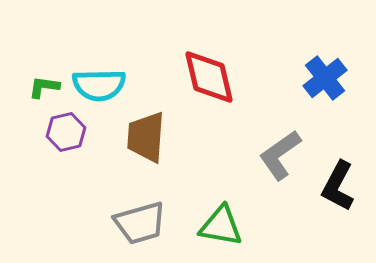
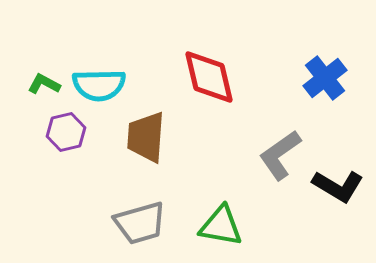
green L-shape: moved 3 px up; rotated 20 degrees clockwise
black L-shape: rotated 87 degrees counterclockwise
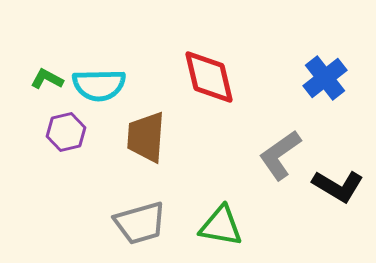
green L-shape: moved 3 px right, 5 px up
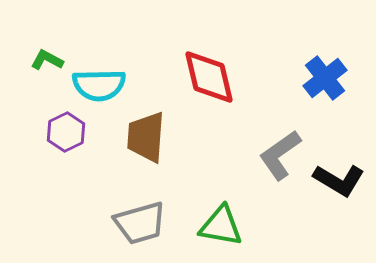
green L-shape: moved 19 px up
purple hexagon: rotated 12 degrees counterclockwise
black L-shape: moved 1 px right, 6 px up
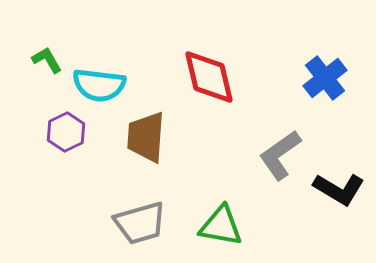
green L-shape: rotated 32 degrees clockwise
cyan semicircle: rotated 8 degrees clockwise
black L-shape: moved 9 px down
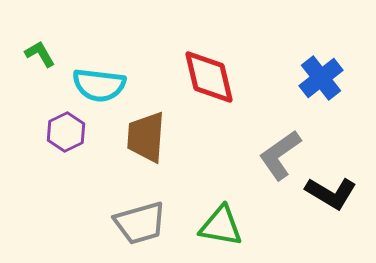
green L-shape: moved 7 px left, 6 px up
blue cross: moved 4 px left
black L-shape: moved 8 px left, 4 px down
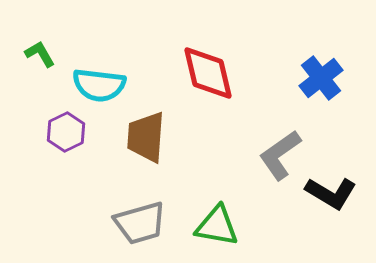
red diamond: moved 1 px left, 4 px up
green triangle: moved 4 px left
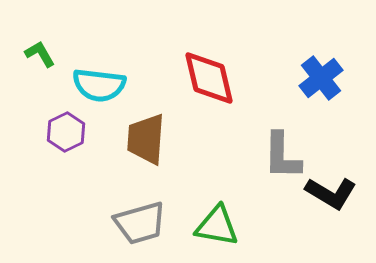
red diamond: moved 1 px right, 5 px down
brown trapezoid: moved 2 px down
gray L-shape: moved 2 px right, 1 px down; rotated 54 degrees counterclockwise
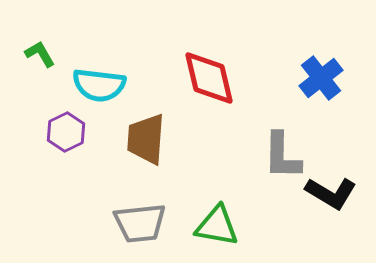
gray trapezoid: rotated 10 degrees clockwise
